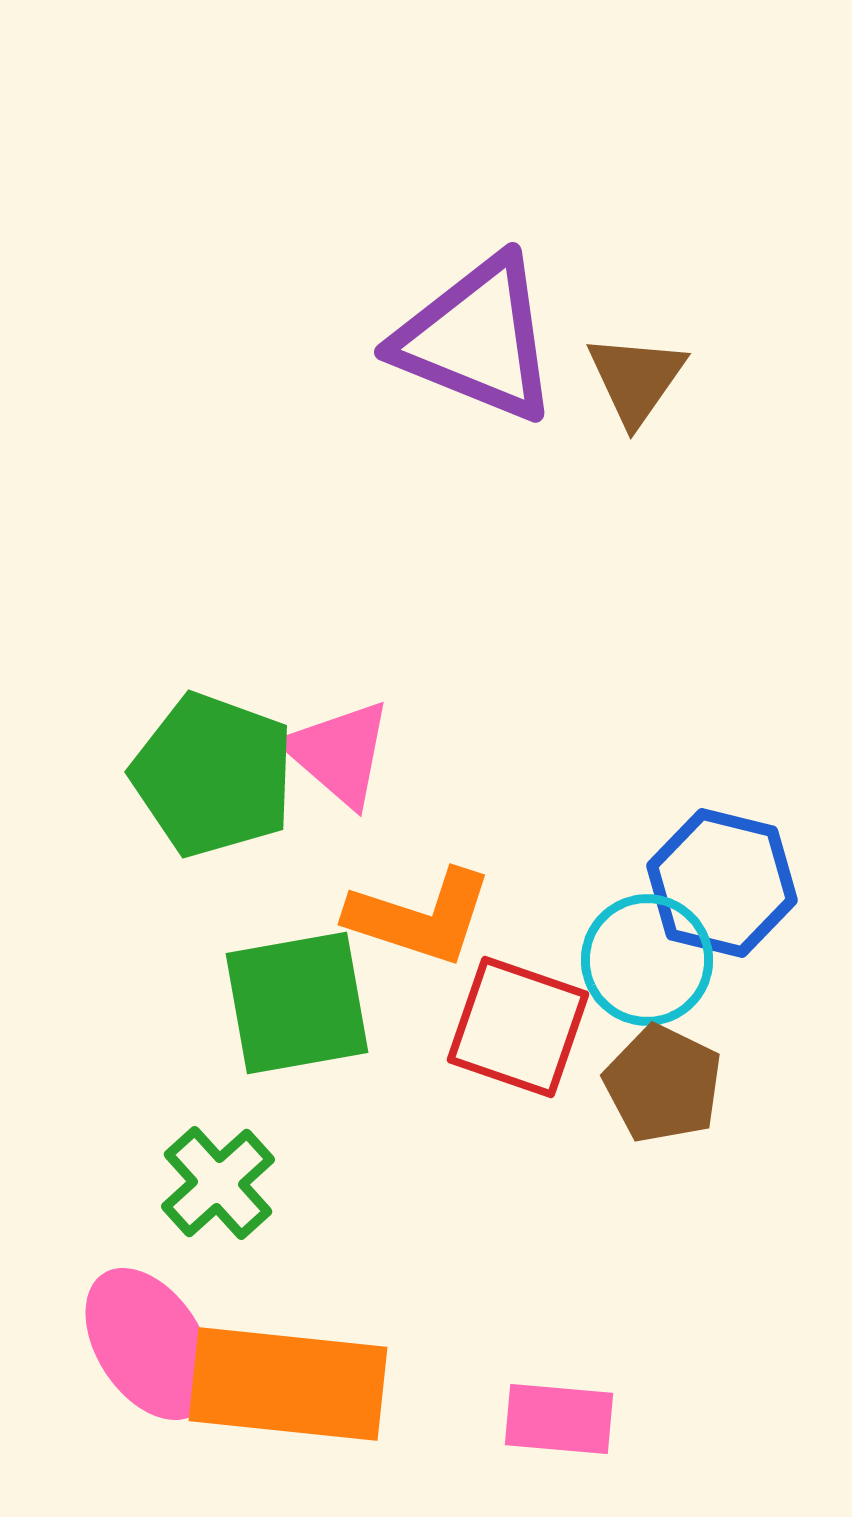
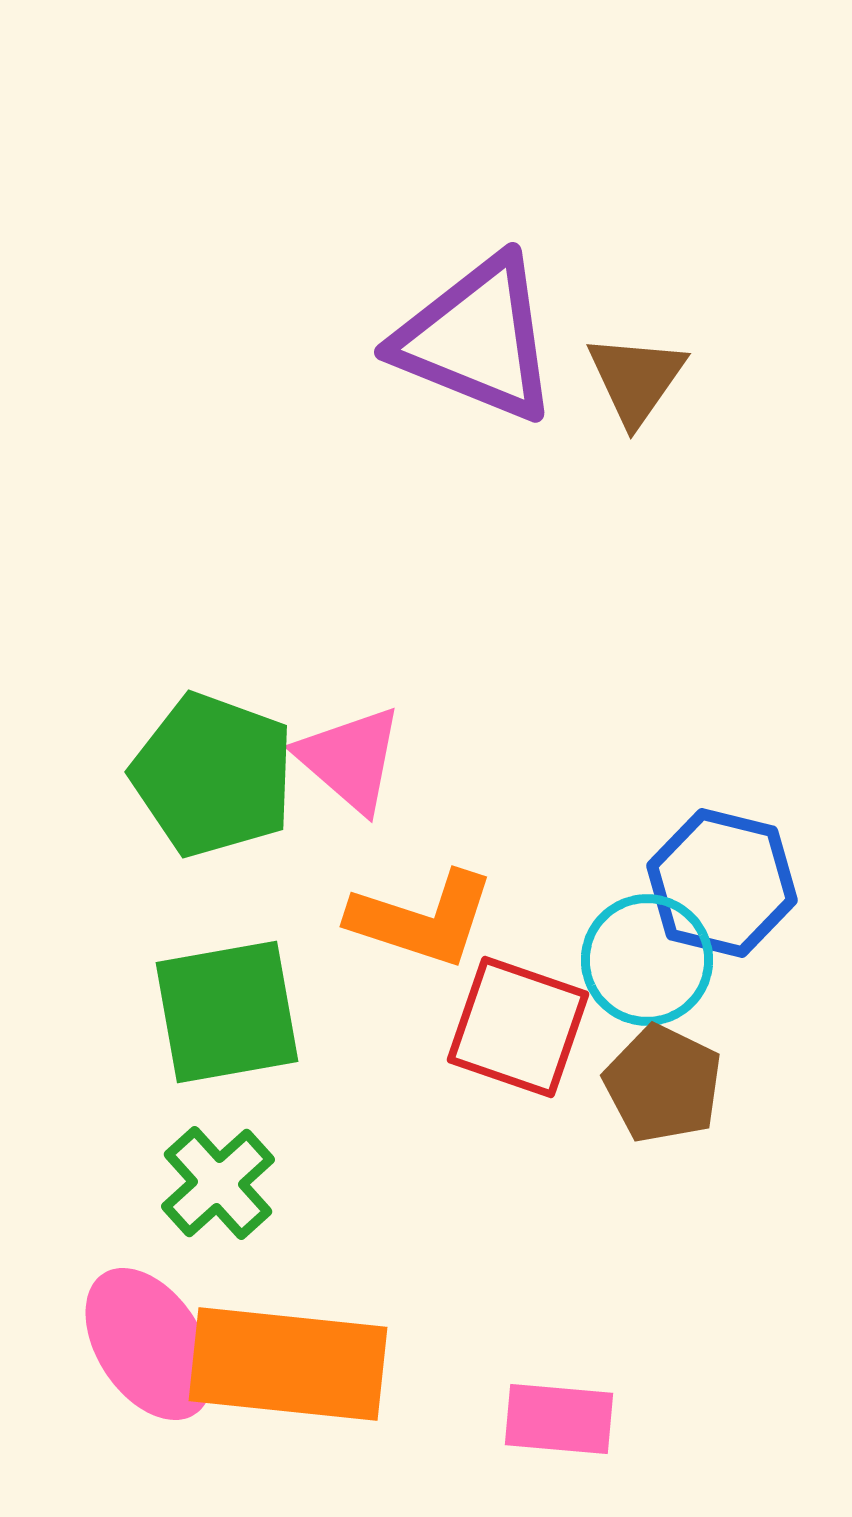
pink triangle: moved 11 px right, 6 px down
orange L-shape: moved 2 px right, 2 px down
green square: moved 70 px left, 9 px down
orange rectangle: moved 20 px up
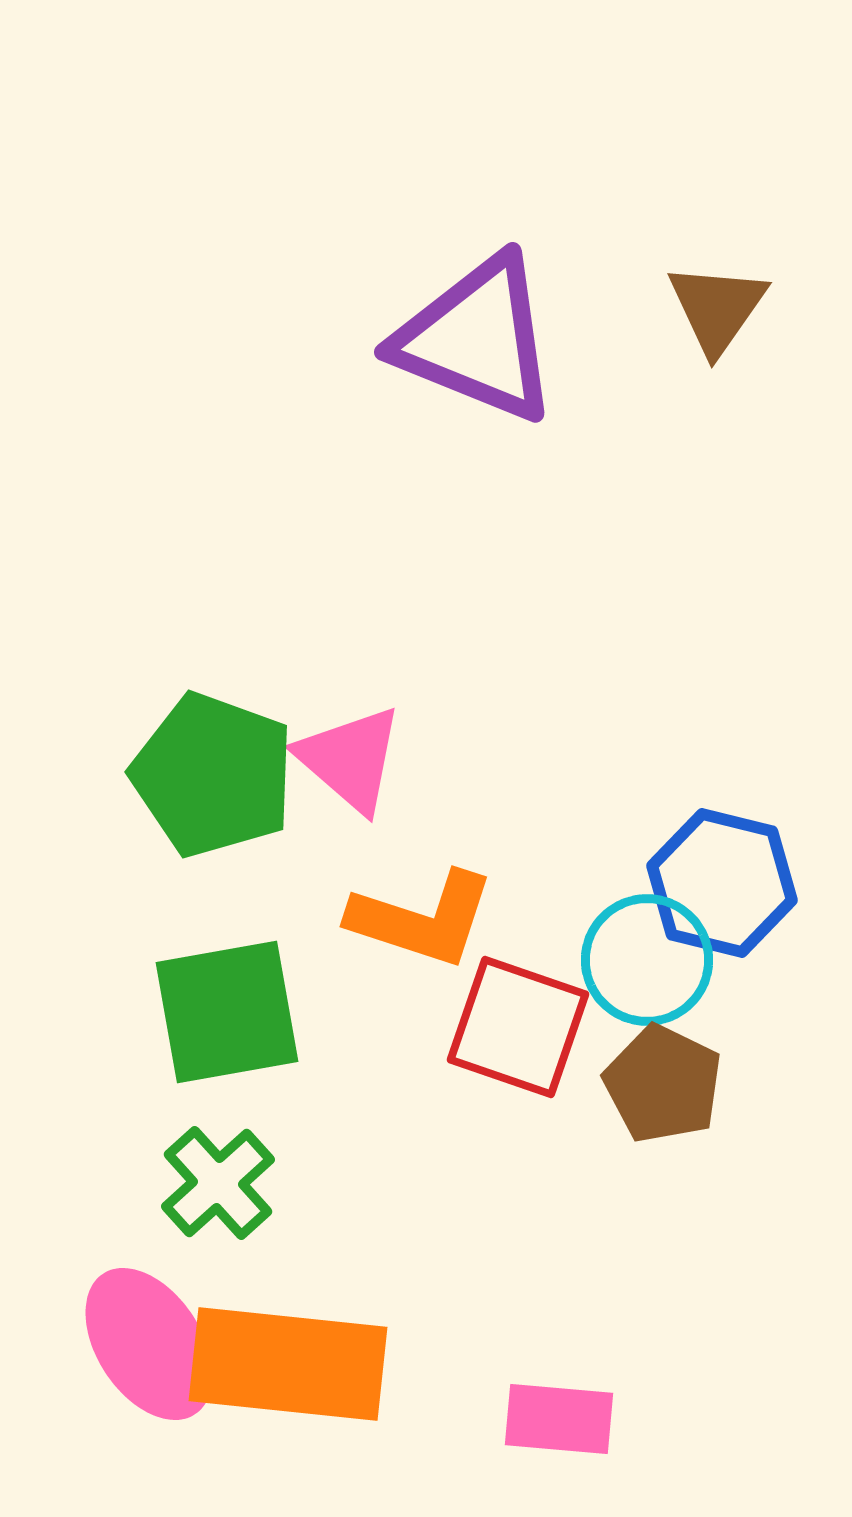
brown triangle: moved 81 px right, 71 px up
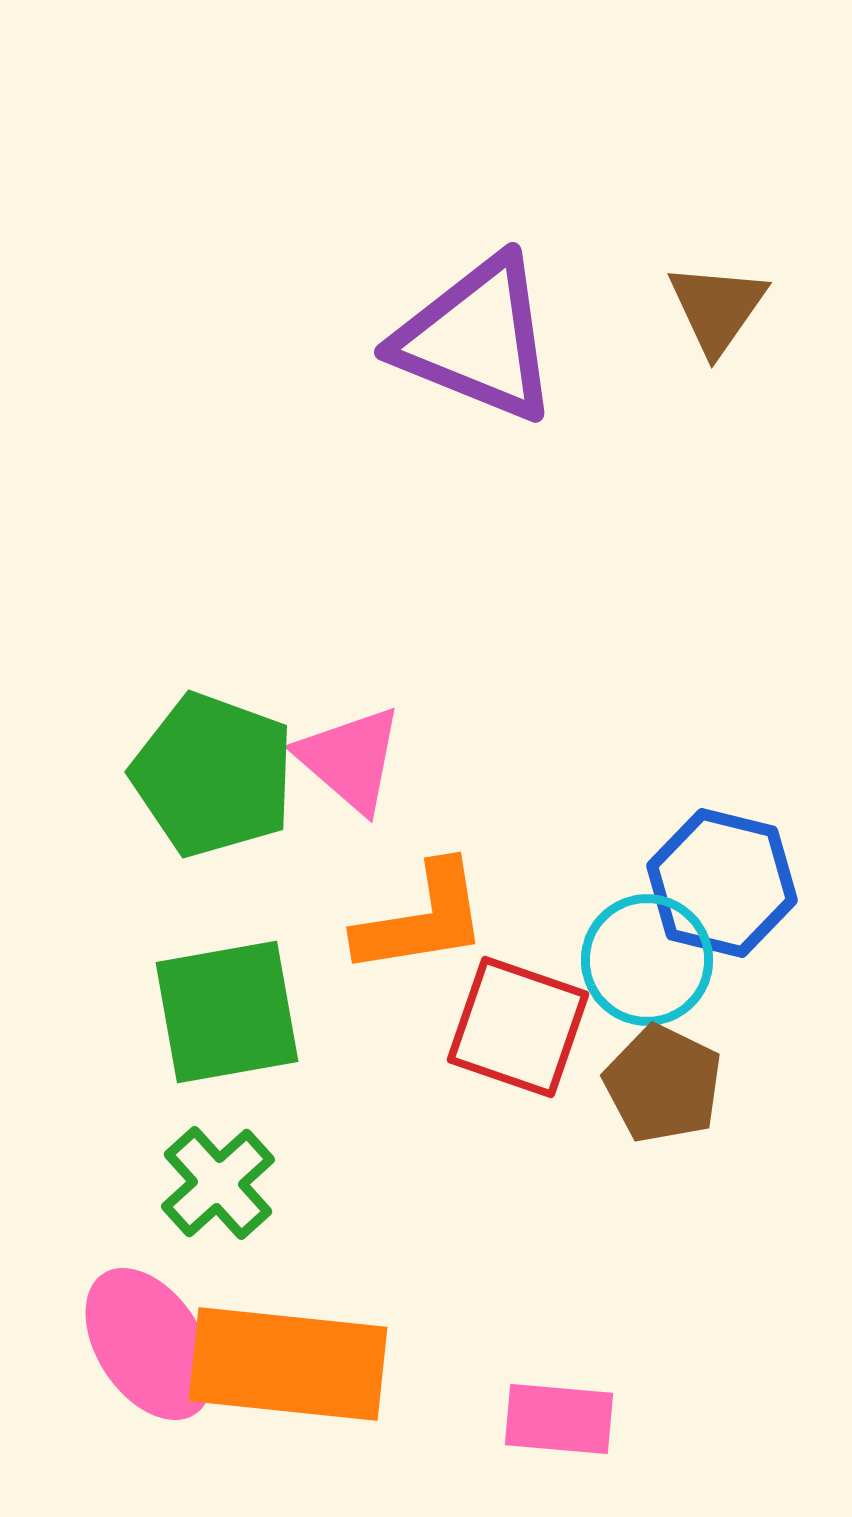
orange L-shape: rotated 27 degrees counterclockwise
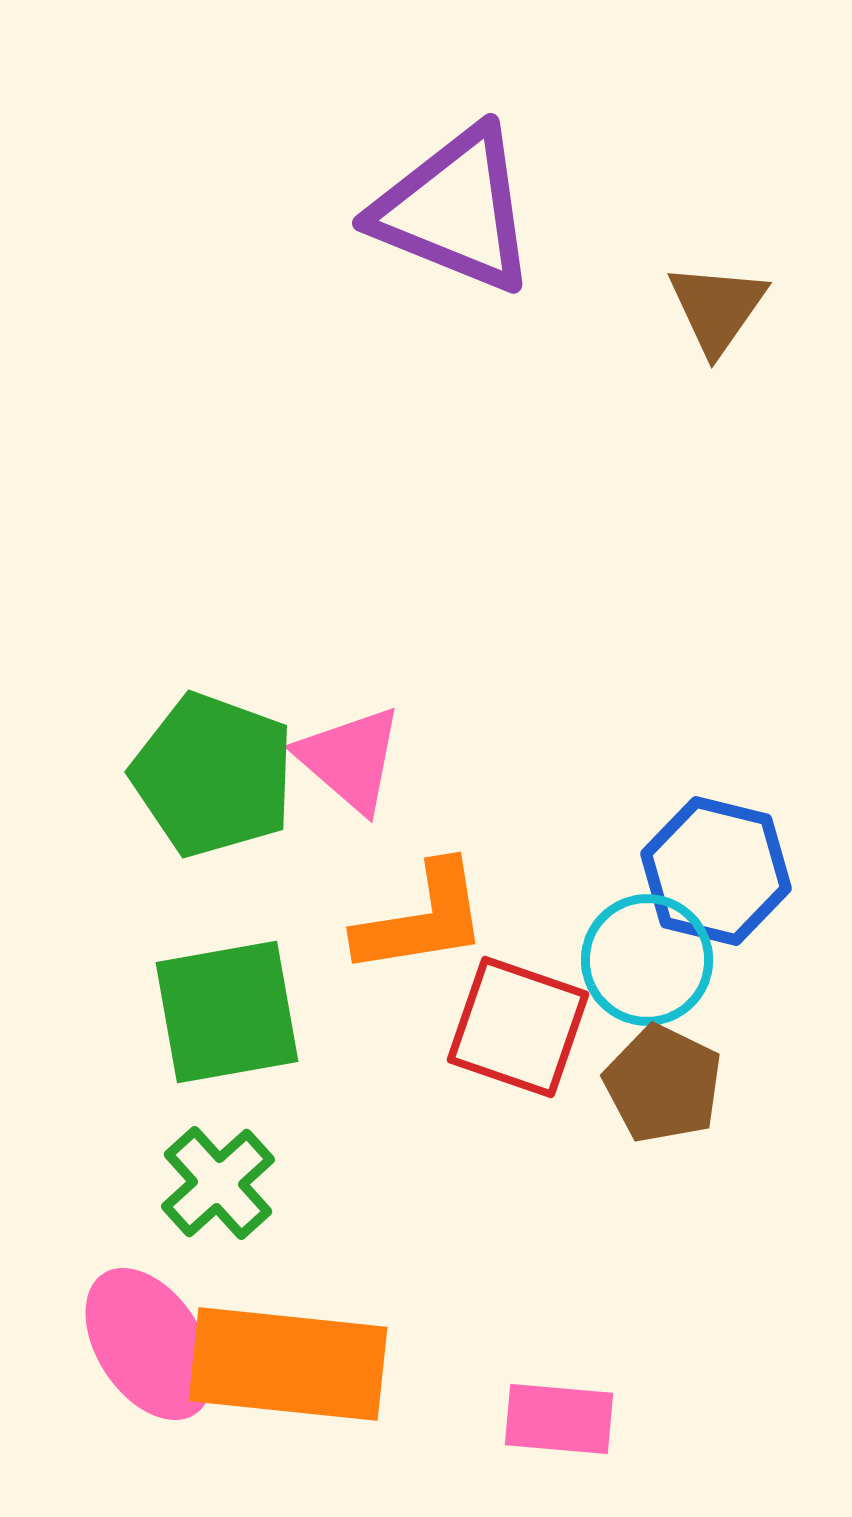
purple triangle: moved 22 px left, 129 px up
blue hexagon: moved 6 px left, 12 px up
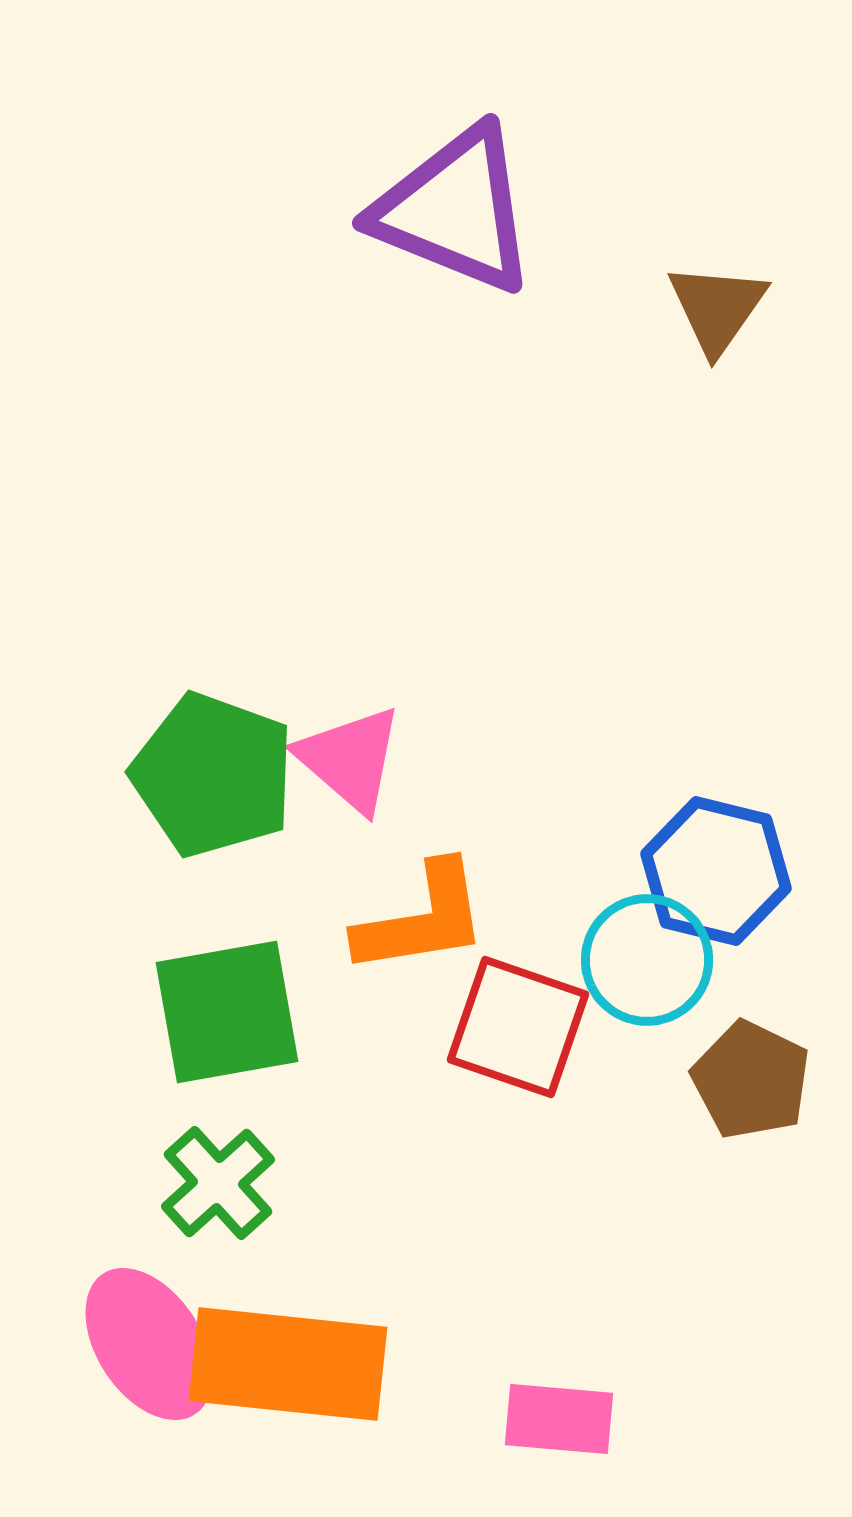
brown pentagon: moved 88 px right, 4 px up
